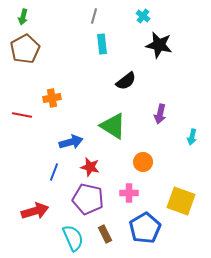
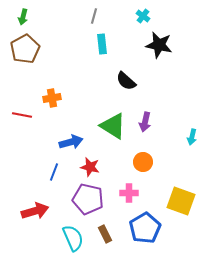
black semicircle: rotated 80 degrees clockwise
purple arrow: moved 15 px left, 8 px down
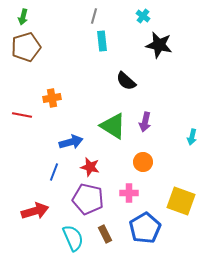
cyan rectangle: moved 3 px up
brown pentagon: moved 1 px right, 2 px up; rotated 12 degrees clockwise
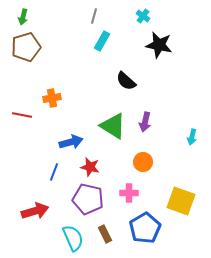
cyan rectangle: rotated 36 degrees clockwise
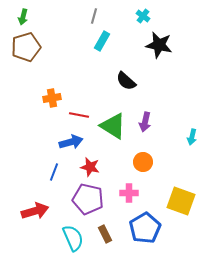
red line: moved 57 px right
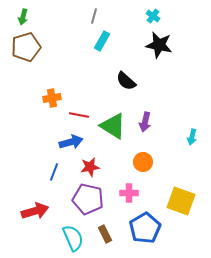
cyan cross: moved 10 px right
red star: rotated 24 degrees counterclockwise
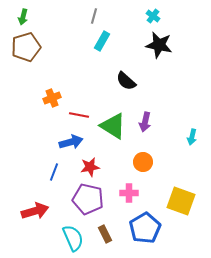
orange cross: rotated 12 degrees counterclockwise
